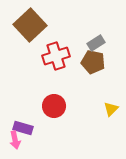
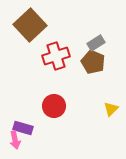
brown pentagon: rotated 10 degrees clockwise
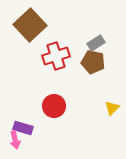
brown pentagon: rotated 10 degrees counterclockwise
yellow triangle: moved 1 px right, 1 px up
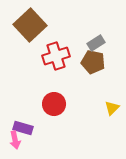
red circle: moved 2 px up
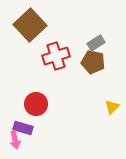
red circle: moved 18 px left
yellow triangle: moved 1 px up
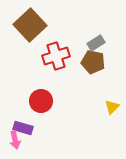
red circle: moved 5 px right, 3 px up
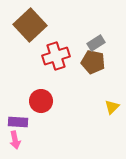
purple rectangle: moved 5 px left, 6 px up; rotated 12 degrees counterclockwise
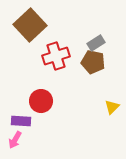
purple rectangle: moved 3 px right, 1 px up
pink arrow: rotated 42 degrees clockwise
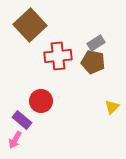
red cross: moved 2 px right; rotated 12 degrees clockwise
purple rectangle: moved 1 px right, 1 px up; rotated 36 degrees clockwise
